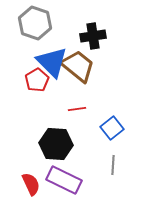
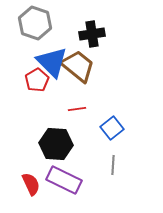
black cross: moved 1 px left, 2 px up
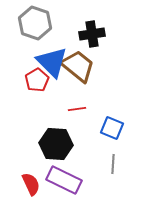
blue square: rotated 30 degrees counterclockwise
gray line: moved 1 px up
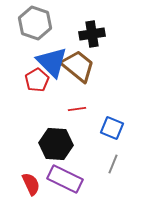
gray line: rotated 18 degrees clockwise
purple rectangle: moved 1 px right, 1 px up
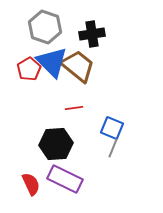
gray hexagon: moved 10 px right, 4 px down
red pentagon: moved 8 px left, 11 px up
red line: moved 3 px left, 1 px up
black hexagon: rotated 8 degrees counterclockwise
gray line: moved 16 px up
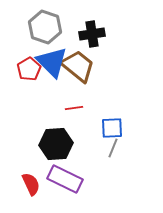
blue square: rotated 25 degrees counterclockwise
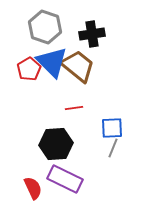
red semicircle: moved 2 px right, 4 px down
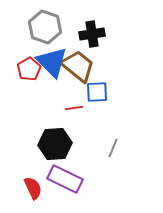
blue square: moved 15 px left, 36 px up
black hexagon: moved 1 px left
